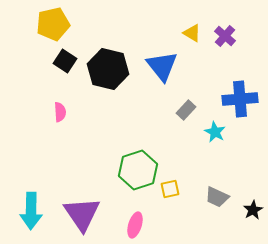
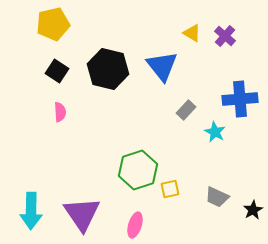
black square: moved 8 px left, 10 px down
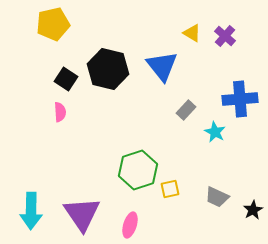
black square: moved 9 px right, 8 px down
pink ellipse: moved 5 px left
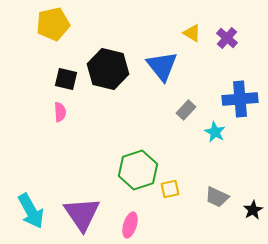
purple cross: moved 2 px right, 2 px down
black square: rotated 20 degrees counterclockwise
cyan arrow: rotated 30 degrees counterclockwise
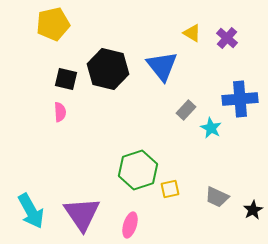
cyan star: moved 4 px left, 4 px up
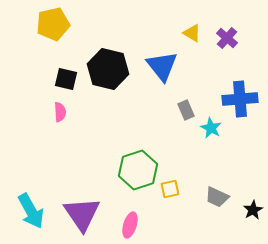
gray rectangle: rotated 66 degrees counterclockwise
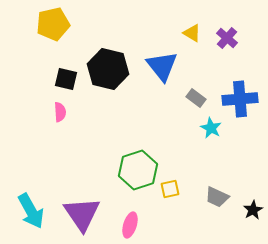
gray rectangle: moved 10 px right, 12 px up; rotated 30 degrees counterclockwise
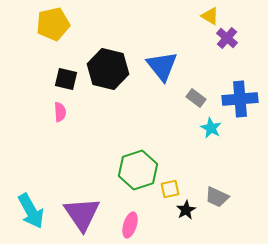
yellow triangle: moved 18 px right, 17 px up
black star: moved 67 px left
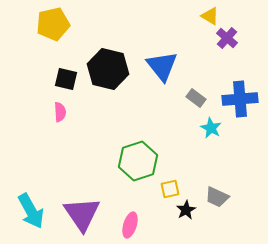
green hexagon: moved 9 px up
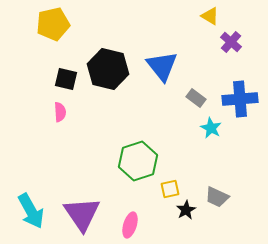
purple cross: moved 4 px right, 4 px down
